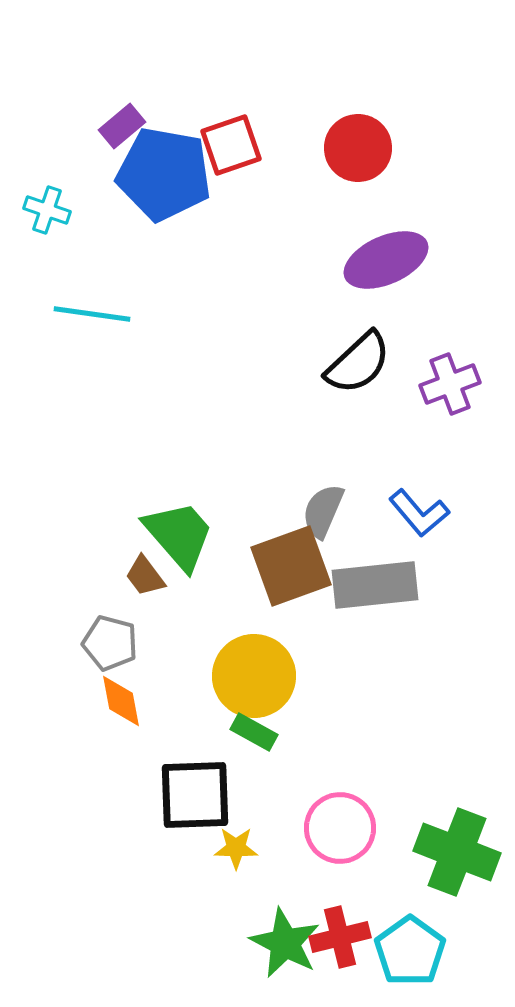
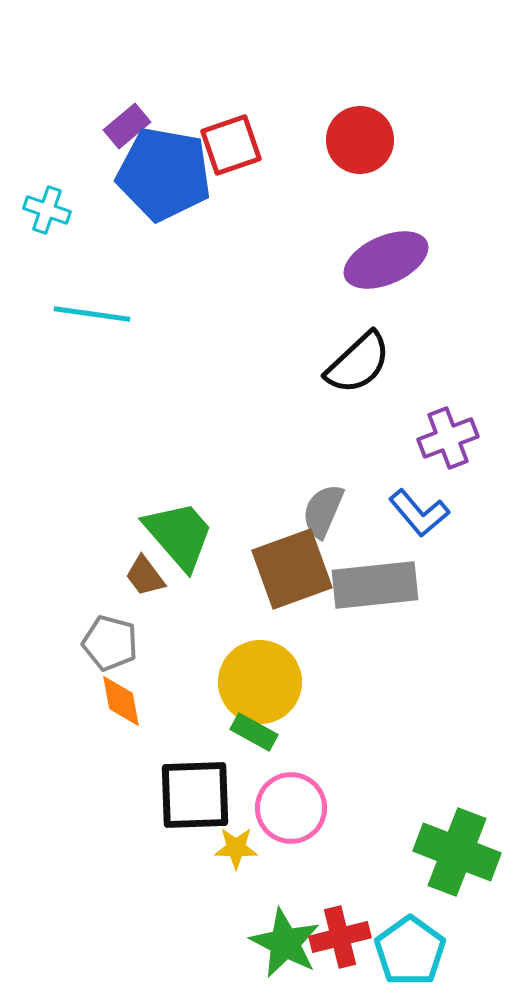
purple rectangle: moved 5 px right
red circle: moved 2 px right, 8 px up
purple cross: moved 2 px left, 54 px down
brown square: moved 1 px right, 3 px down
yellow circle: moved 6 px right, 6 px down
pink circle: moved 49 px left, 20 px up
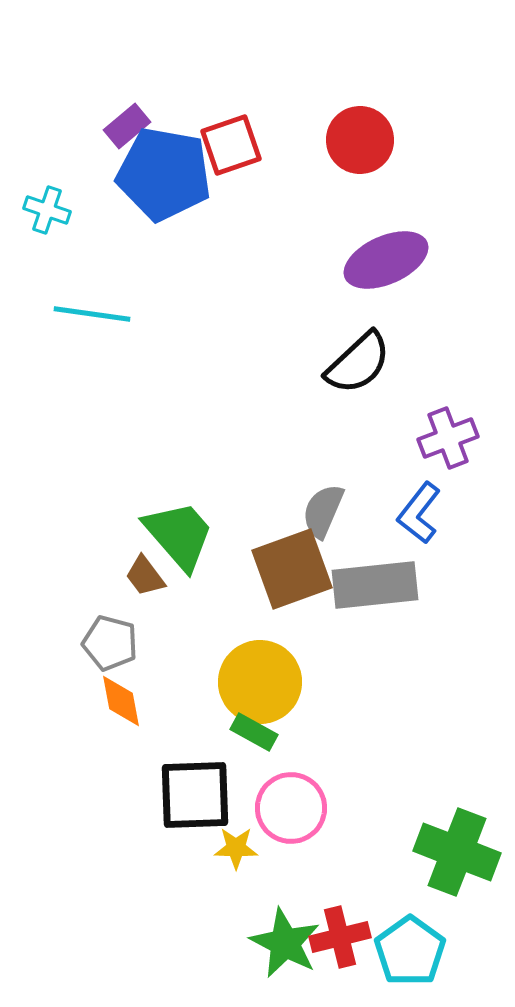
blue L-shape: rotated 78 degrees clockwise
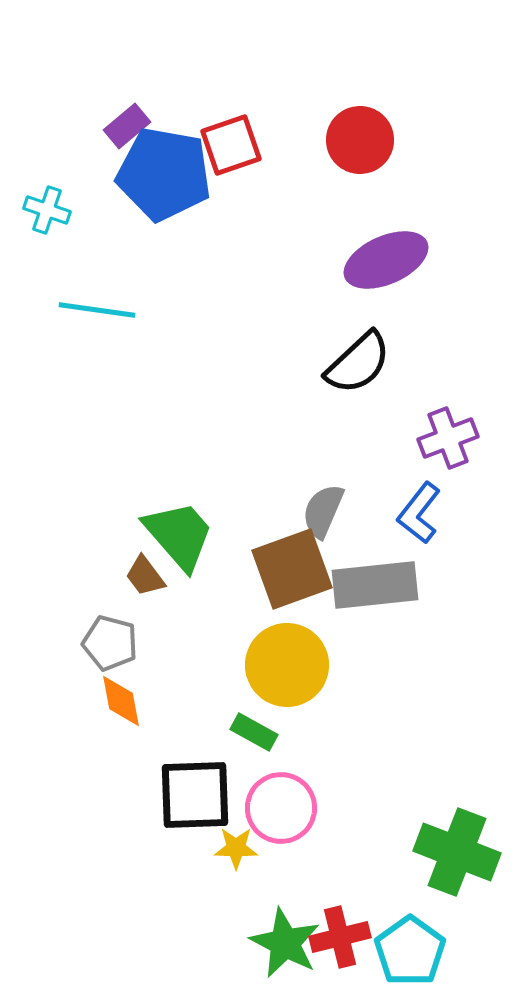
cyan line: moved 5 px right, 4 px up
yellow circle: moved 27 px right, 17 px up
pink circle: moved 10 px left
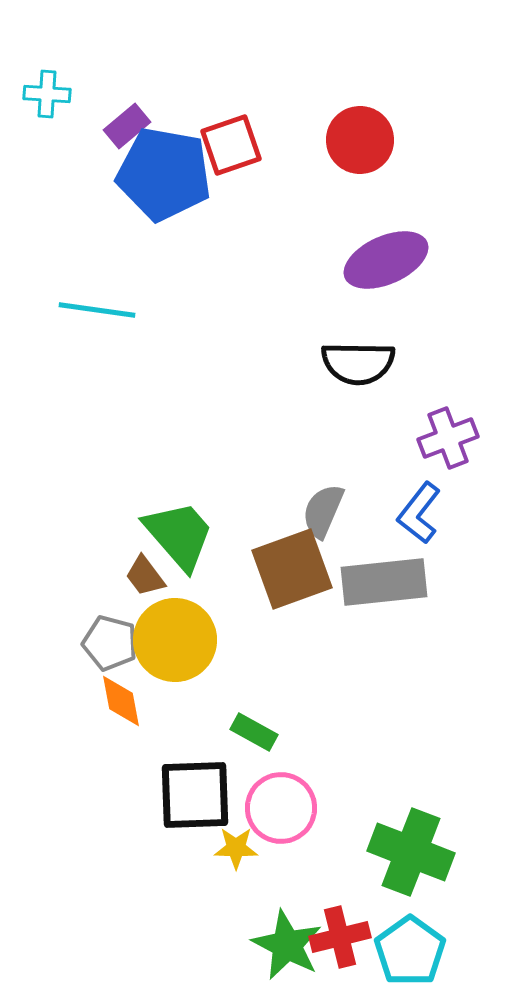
cyan cross: moved 116 px up; rotated 15 degrees counterclockwise
black semicircle: rotated 44 degrees clockwise
gray rectangle: moved 9 px right, 3 px up
yellow circle: moved 112 px left, 25 px up
green cross: moved 46 px left
green star: moved 2 px right, 2 px down
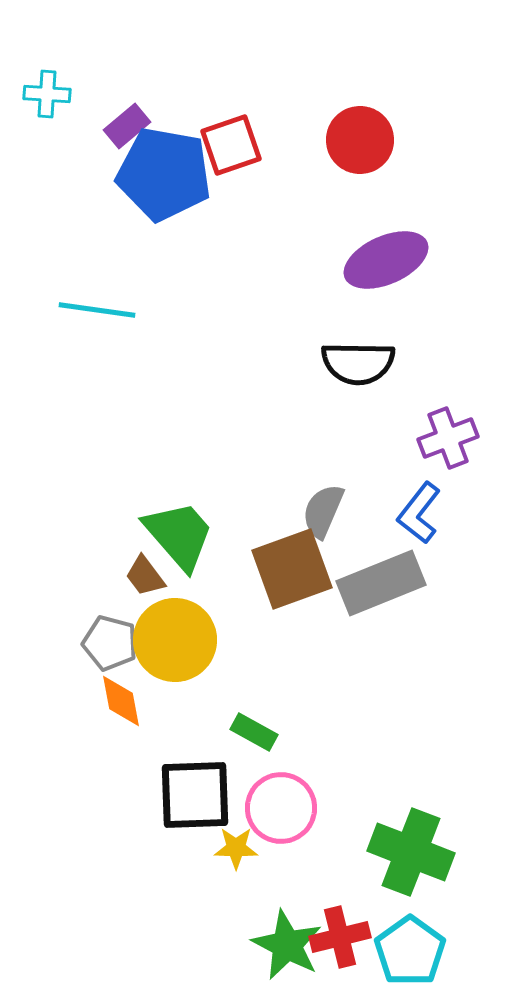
gray rectangle: moved 3 px left, 1 px down; rotated 16 degrees counterclockwise
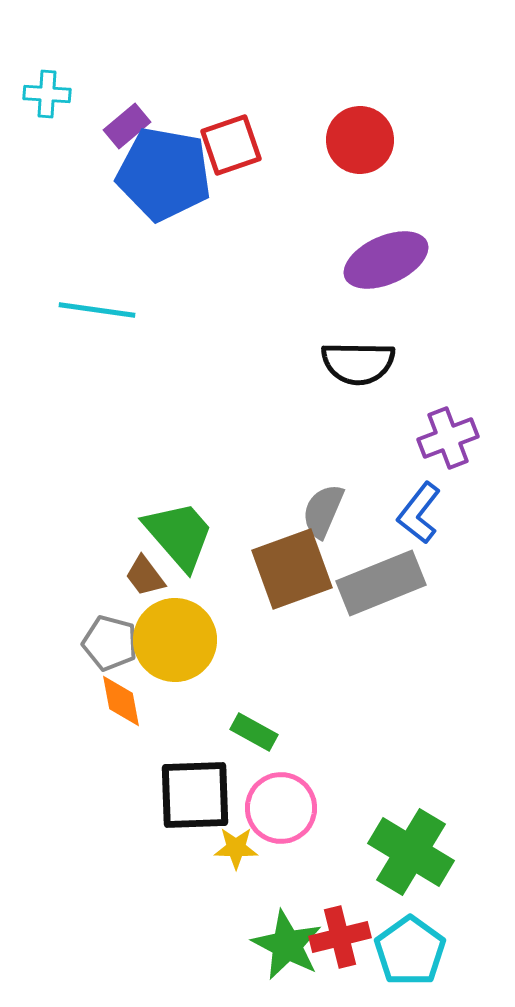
green cross: rotated 10 degrees clockwise
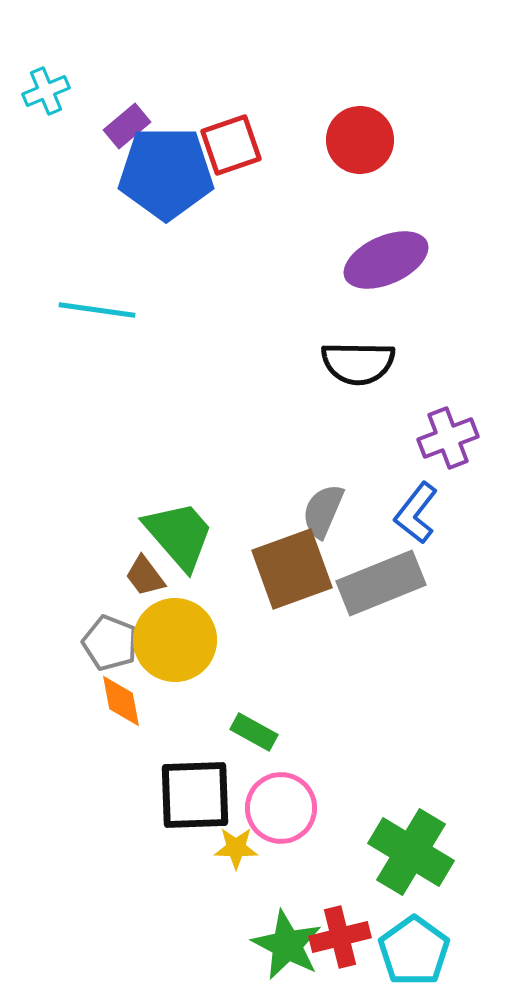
cyan cross: moved 1 px left, 3 px up; rotated 27 degrees counterclockwise
blue pentagon: moved 2 px right, 1 px up; rotated 10 degrees counterclockwise
blue L-shape: moved 3 px left
gray pentagon: rotated 6 degrees clockwise
cyan pentagon: moved 4 px right
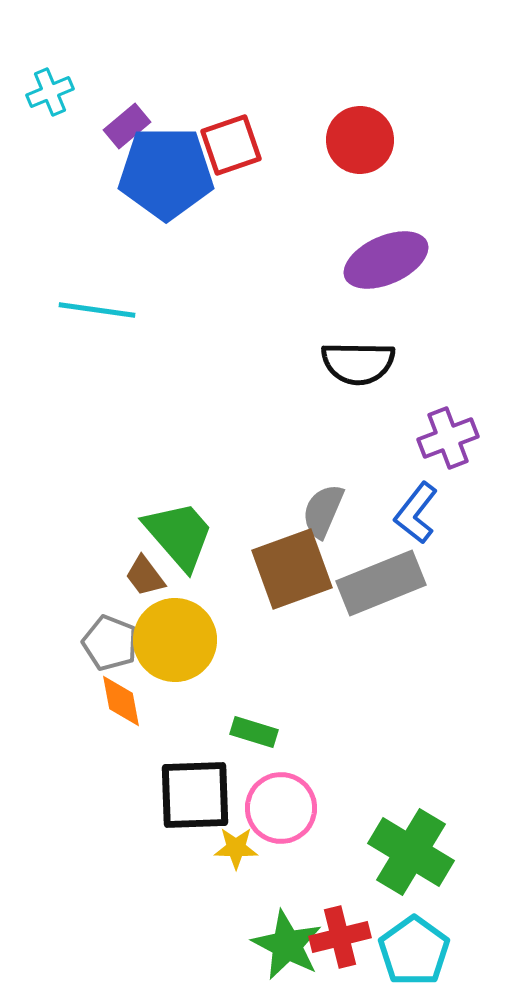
cyan cross: moved 4 px right, 1 px down
green rectangle: rotated 12 degrees counterclockwise
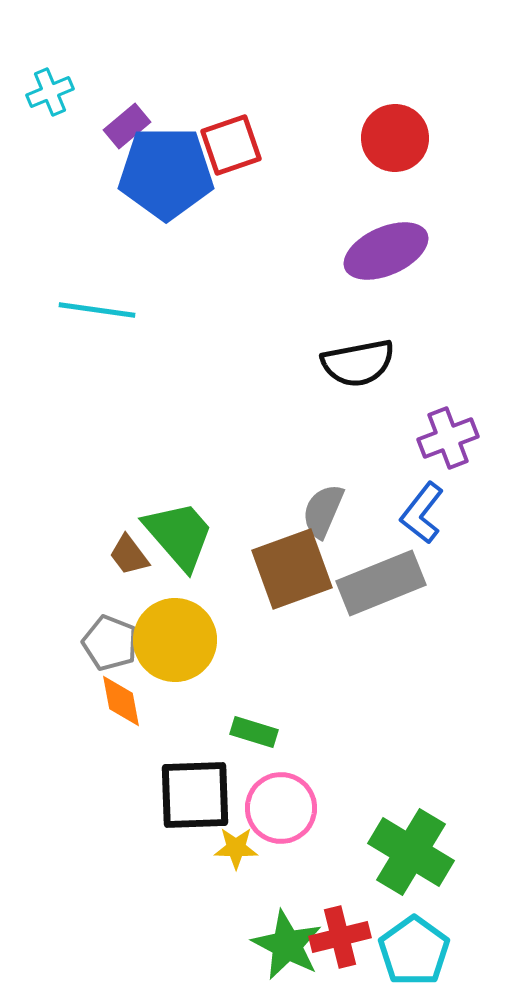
red circle: moved 35 px right, 2 px up
purple ellipse: moved 9 px up
black semicircle: rotated 12 degrees counterclockwise
blue L-shape: moved 6 px right
brown trapezoid: moved 16 px left, 21 px up
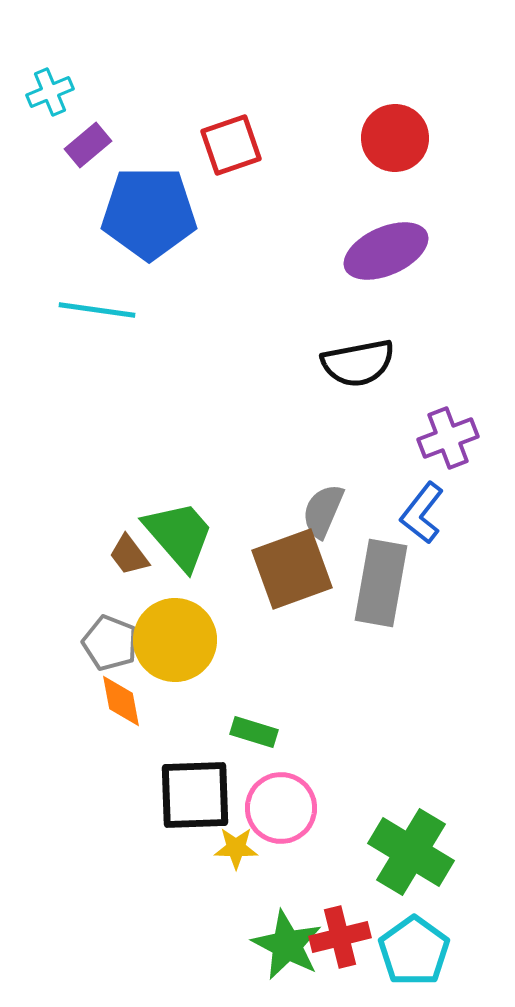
purple rectangle: moved 39 px left, 19 px down
blue pentagon: moved 17 px left, 40 px down
gray rectangle: rotated 58 degrees counterclockwise
